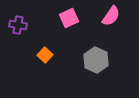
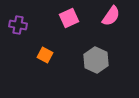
orange square: rotated 14 degrees counterclockwise
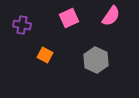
purple cross: moved 4 px right
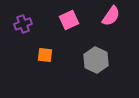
pink square: moved 2 px down
purple cross: moved 1 px right, 1 px up; rotated 30 degrees counterclockwise
orange square: rotated 21 degrees counterclockwise
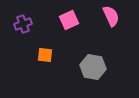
pink semicircle: rotated 60 degrees counterclockwise
gray hexagon: moved 3 px left, 7 px down; rotated 15 degrees counterclockwise
